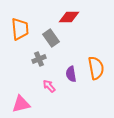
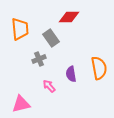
orange semicircle: moved 3 px right
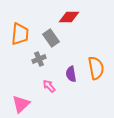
orange trapezoid: moved 5 px down; rotated 10 degrees clockwise
orange semicircle: moved 3 px left
pink triangle: rotated 30 degrees counterclockwise
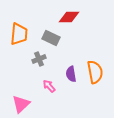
orange trapezoid: moved 1 px left
gray rectangle: rotated 30 degrees counterclockwise
orange semicircle: moved 1 px left, 4 px down
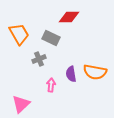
orange trapezoid: rotated 35 degrees counterclockwise
orange semicircle: rotated 110 degrees clockwise
pink arrow: moved 2 px right, 1 px up; rotated 48 degrees clockwise
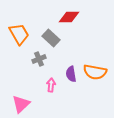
gray rectangle: rotated 18 degrees clockwise
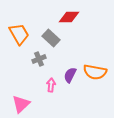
purple semicircle: moved 1 px left, 1 px down; rotated 35 degrees clockwise
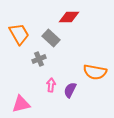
purple semicircle: moved 15 px down
pink triangle: rotated 30 degrees clockwise
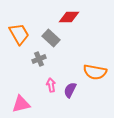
pink arrow: rotated 16 degrees counterclockwise
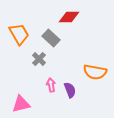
gray cross: rotated 24 degrees counterclockwise
purple semicircle: rotated 133 degrees clockwise
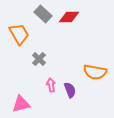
gray rectangle: moved 8 px left, 24 px up
